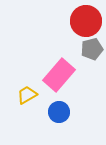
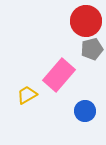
blue circle: moved 26 px right, 1 px up
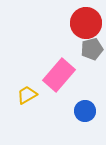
red circle: moved 2 px down
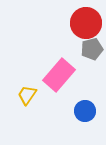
yellow trapezoid: rotated 25 degrees counterclockwise
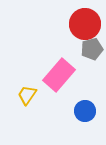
red circle: moved 1 px left, 1 px down
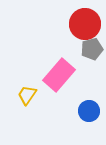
blue circle: moved 4 px right
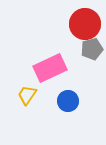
pink rectangle: moved 9 px left, 7 px up; rotated 24 degrees clockwise
blue circle: moved 21 px left, 10 px up
